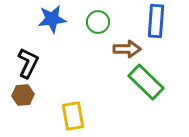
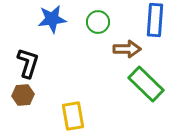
blue rectangle: moved 1 px left, 1 px up
black L-shape: rotated 8 degrees counterclockwise
green rectangle: moved 2 px down
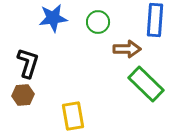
blue star: moved 1 px right, 1 px up
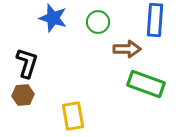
blue star: rotated 24 degrees clockwise
black L-shape: moved 1 px left
green rectangle: rotated 24 degrees counterclockwise
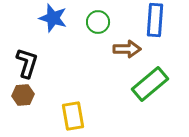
green rectangle: moved 4 px right; rotated 60 degrees counterclockwise
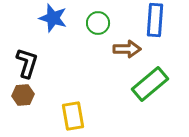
green circle: moved 1 px down
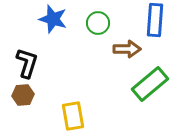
blue star: moved 1 px down
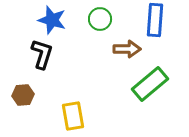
blue star: moved 1 px left, 1 px down
green circle: moved 2 px right, 4 px up
black L-shape: moved 15 px right, 9 px up
